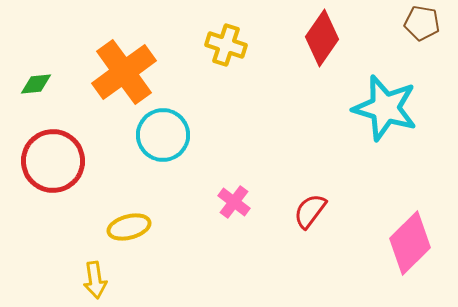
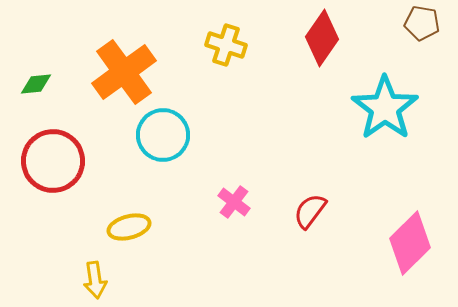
cyan star: rotated 20 degrees clockwise
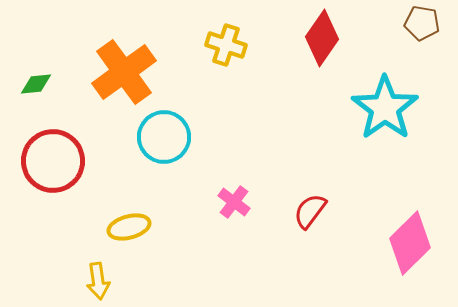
cyan circle: moved 1 px right, 2 px down
yellow arrow: moved 3 px right, 1 px down
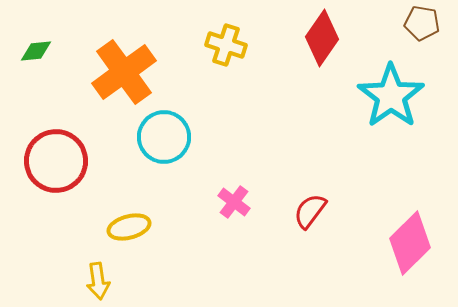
green diamond: moved 33 px up
cyan star: moved 6 px right, 12 px up
red circle: moved 3 px right
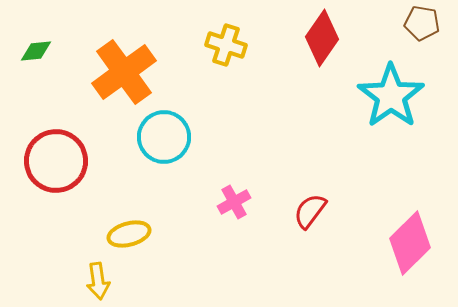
pink cross: rotated 24 degrees clockwise
yellow ellipse: moved 7 px down
